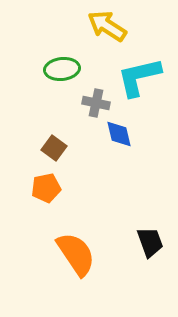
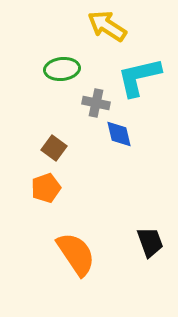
orange pentagon: rotated 8 degrees counterclockwise
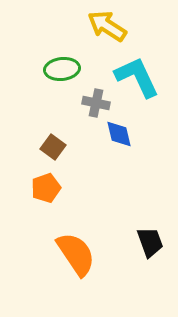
cyan L-shape: moved 2 px left; rotated 78 degrees clockwise
brown square: moved 1 px left, 1 px up
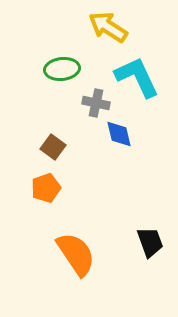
yellow arrow: moved 1 px right, 1 px down
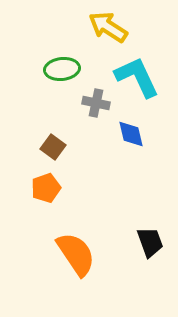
blue diamond: moved 12 px right
